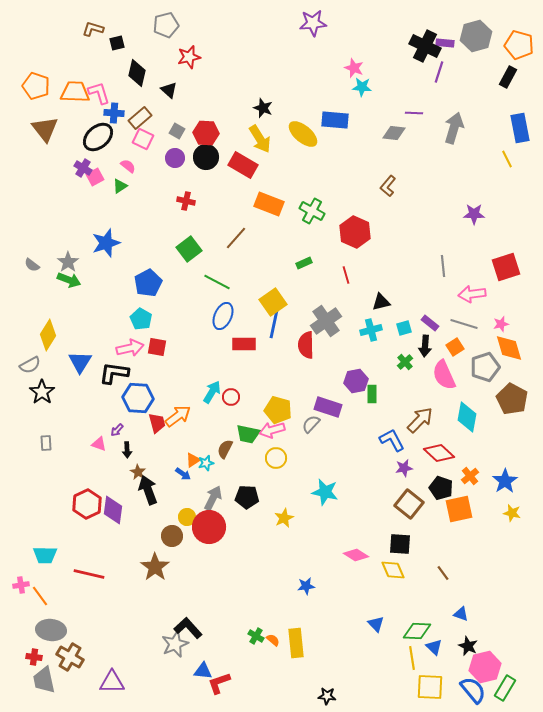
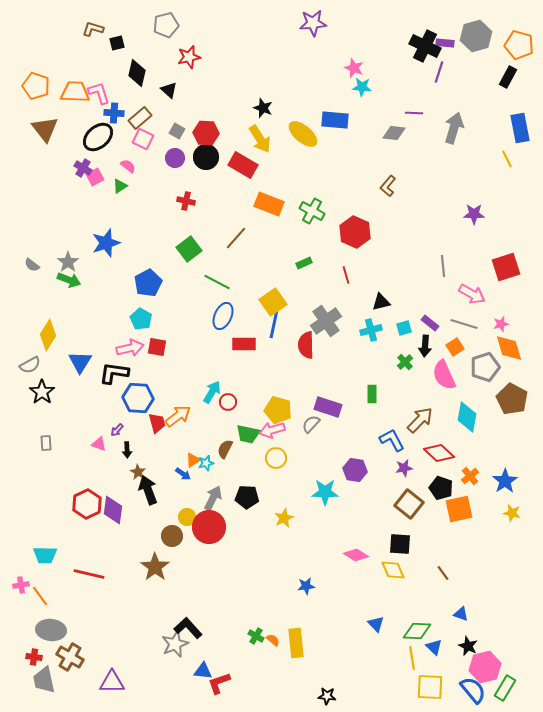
pink arrow at (472, 294): rotated 144 degrees counterclockwise
purple hexagon at (356, 381): moved 1 px left, 89 px down; rotated 20 degrees clockwise
red circle at (231, 397): moved 3 px left, 5 px down
cyan star at (325, 492): rotated 12 degrees counterclockwise
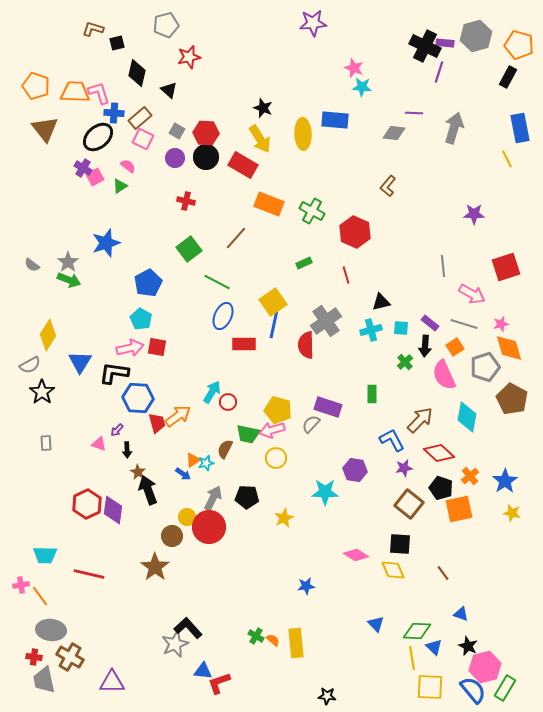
yellow ellipse at (303, 134): rotated 48 degrees clockwise
cyan square at (404, 328): moved 3 px left; rotated 21 degrees clockwise
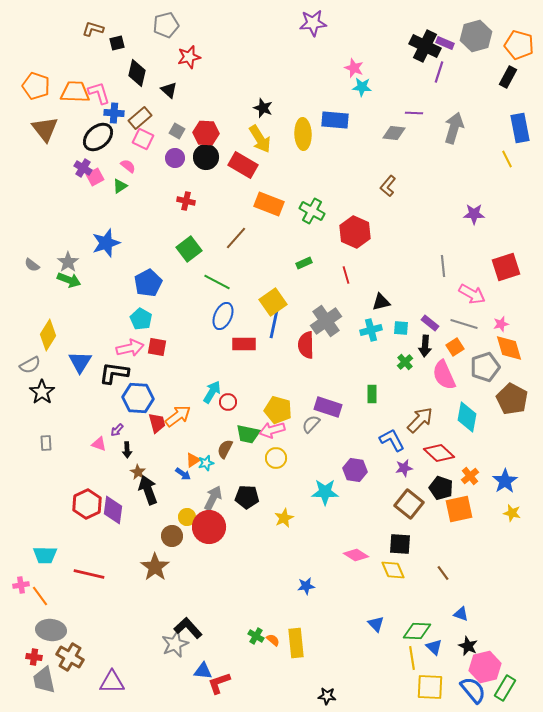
purple rectangle at (445, 43): rotated 18 degrees clockwise
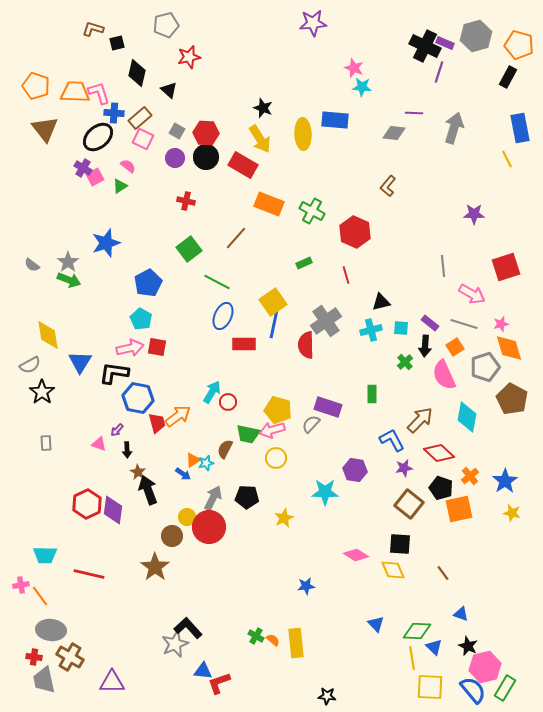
yellow diamond at (48, 335): rotated 40 degrees counterclockwise
blue hexagon at (138, 398): rotated 8 degrees clockwise
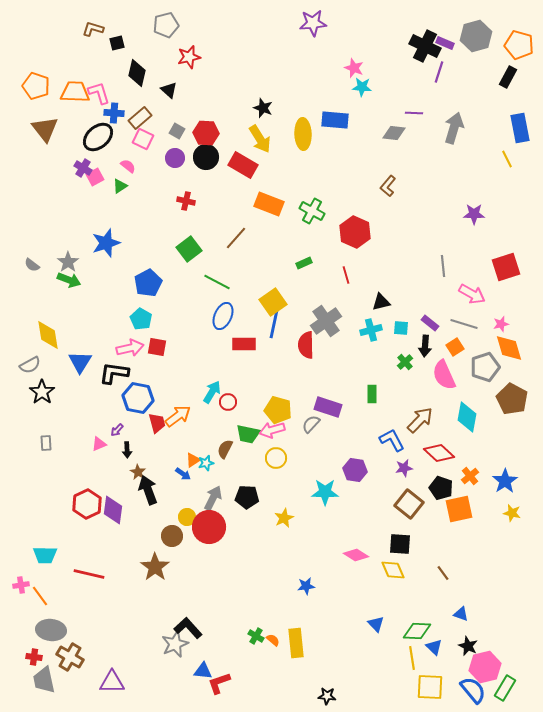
pink triangle at (99, 444): rotated 42 degrees counterclockwise
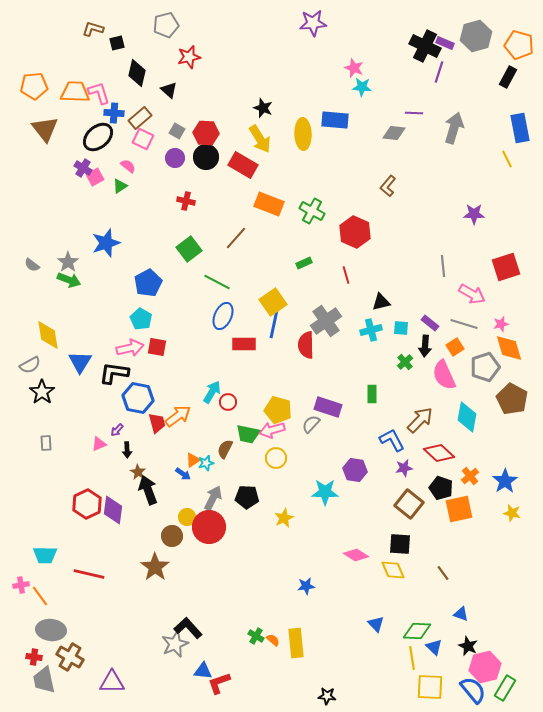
orange pentagon at (36, 86): moved 2 px left; rotated 24 degrees counterclockwise
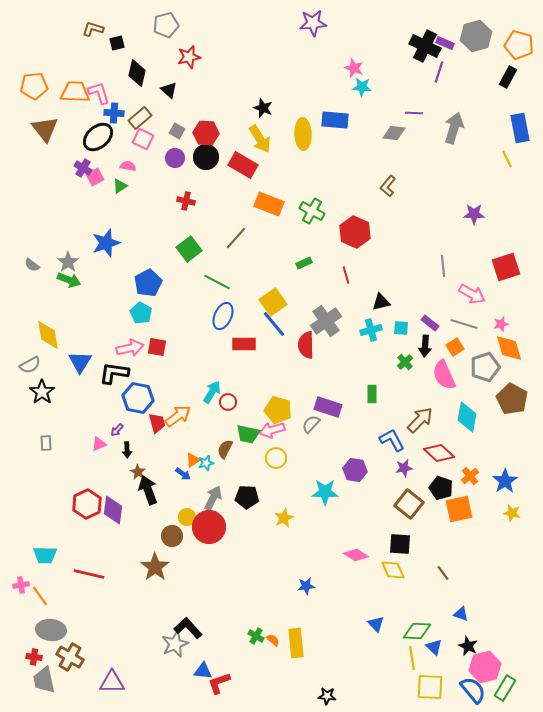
pink semicircle at (128, 166): rotated 28 degrees counterclockwise
cyan pentagon at (141, 319): moved 6 px up
blue line at (274, 324): rotated 52 degrees counterclockwise
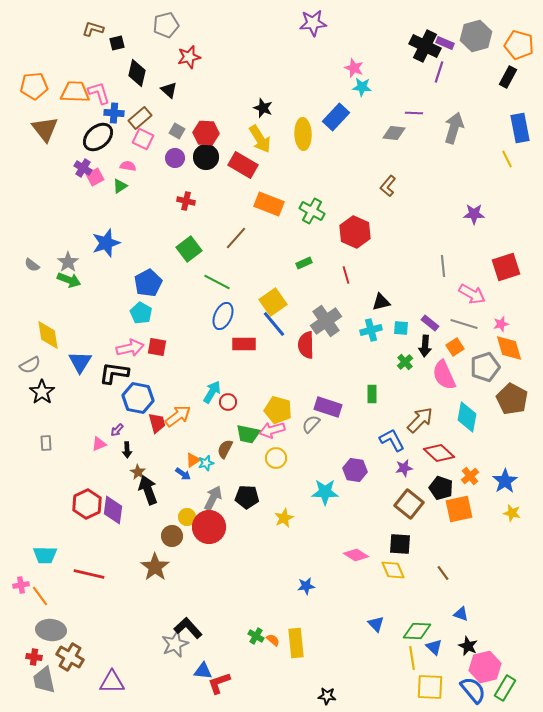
blue rectangle at (335, 120): moved 1 px right, 3 px up; rotated 52 degrees counterclockwise
